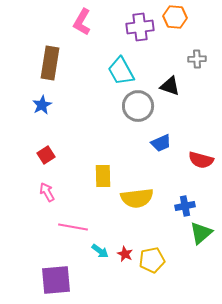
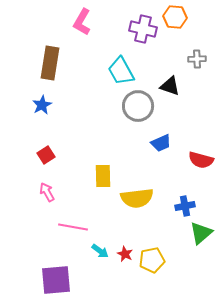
purple cross: moved 3 px right, 2 px down; rotated 20 degrees clockwise
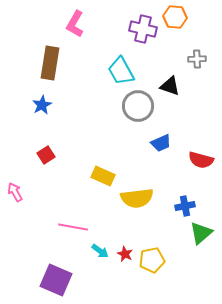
pink L-shape: moved 7 px left, 2 px down
yellow rectangle: rotated 65 degrees counterclockwise
pink arrow: moved 32 px left
purple square: rotated 28 degrees clockwise
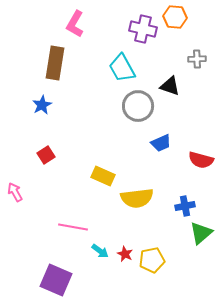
brown rectangle: moved 5 px right
cyan trapezoid: moved 1 px right, 3 px up
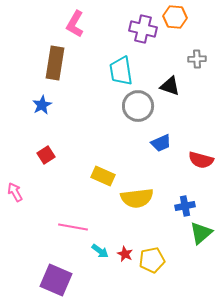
cyan trapezoid: moved 1 px left, 3 px down; rotated 20 degrees clockwise
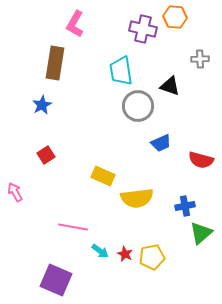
gray cross: moved 3 px right
yellow pentagon: moved 3 px up
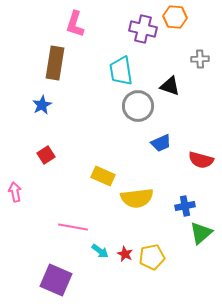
pink L-shape: rotated 12 degrees counterclockwise
pink arrow: rotated 18 degrees clockwise
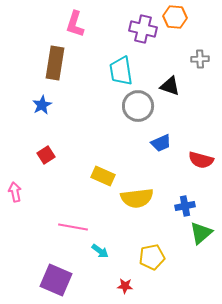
red star: moved 32 px down; rotated 21 degrees counterclockwise
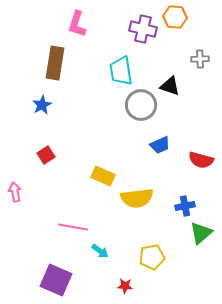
pink L-shape: moved 2 px right
gray circle: moved 3 px right, 1 px up
blue trapezoid: moved 1 px left, 2 px down
